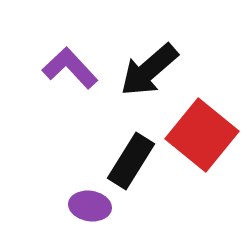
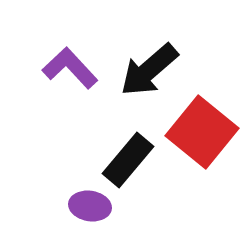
red square: moved 3 px up
black rectangle: moved 3 px left, 1 px up; rotated 8 degrees clockwise
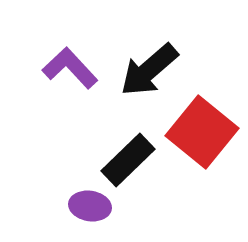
black rectangle: rotated 6 degrees clockwise
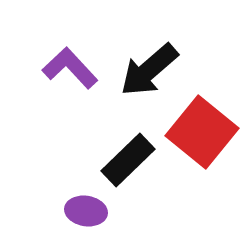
purple ellipse: moved 4 px left, 5 px down
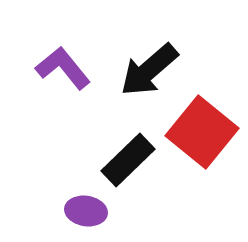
purple L-shape: moved 7 px left; rotated 4 degrees clockwise
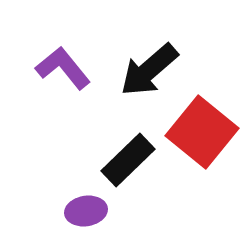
purple ellipse: rotated 18 degrees counterclockwise
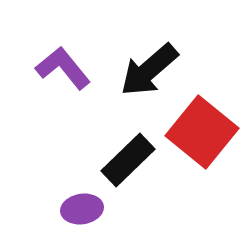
purple ellipse: moved 4 px left, 2 px up
